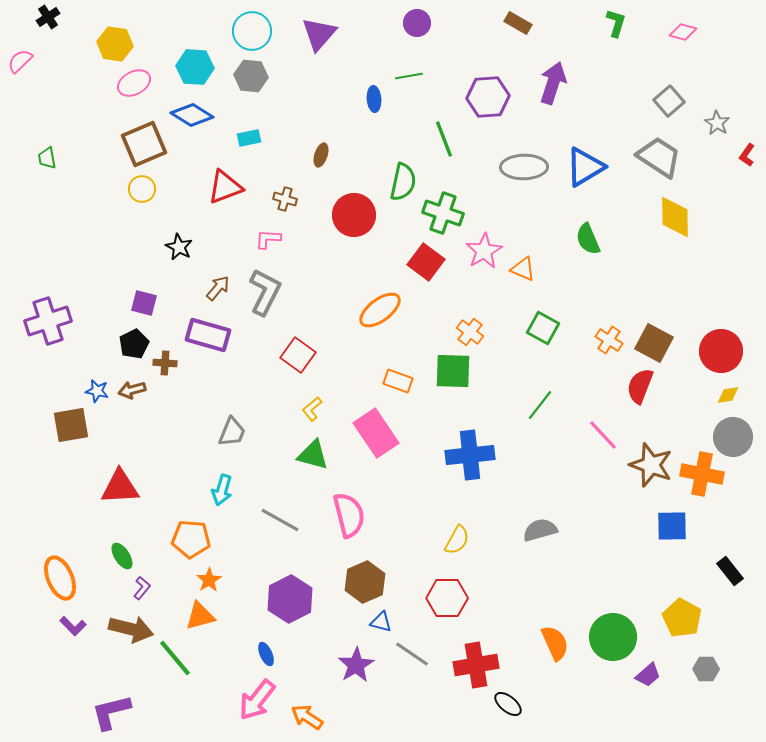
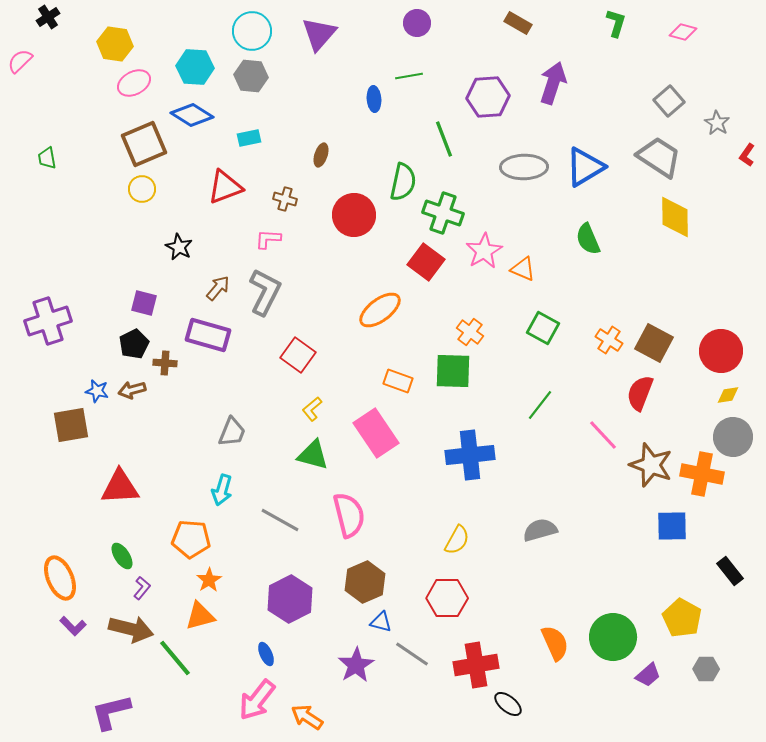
red semicircle at (640, 386): moved 7 px down
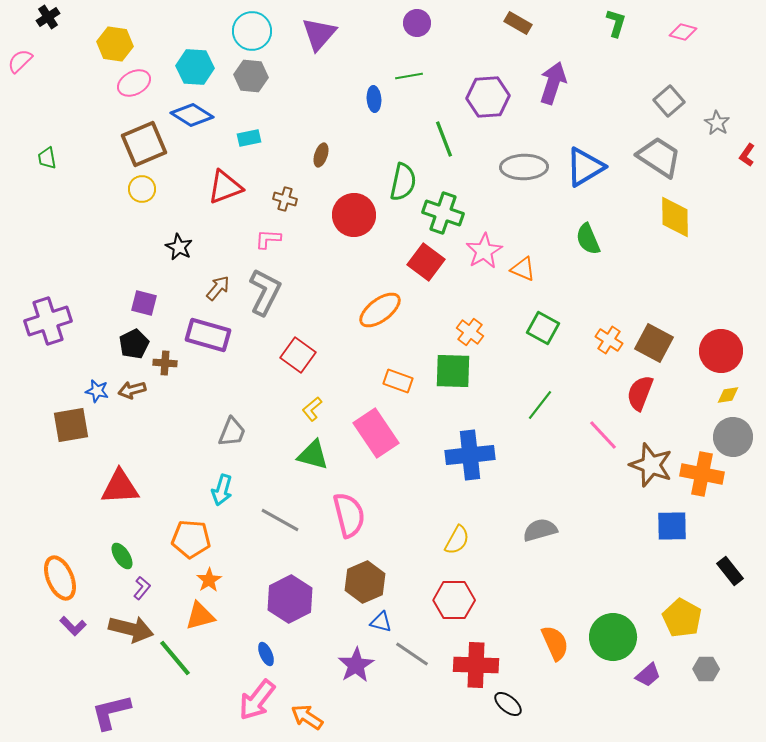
red hexagon at (447, 598): moved 7 px right, 2 px down
red cross at (476, 665): rotated 12 degrees clockwise
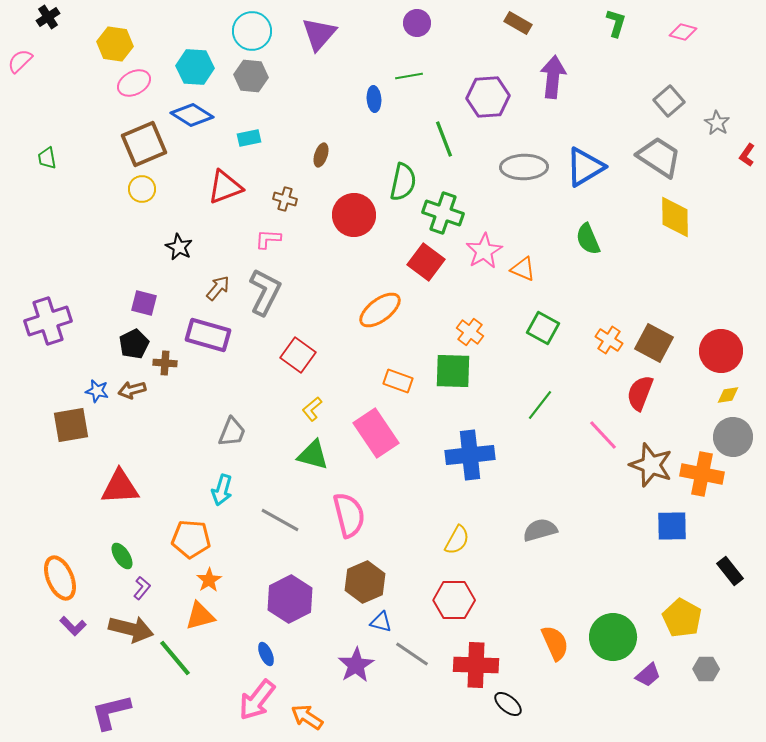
purple arrow at (553, 83): moved 6 px up; rotated 12 degrees counterclockwise
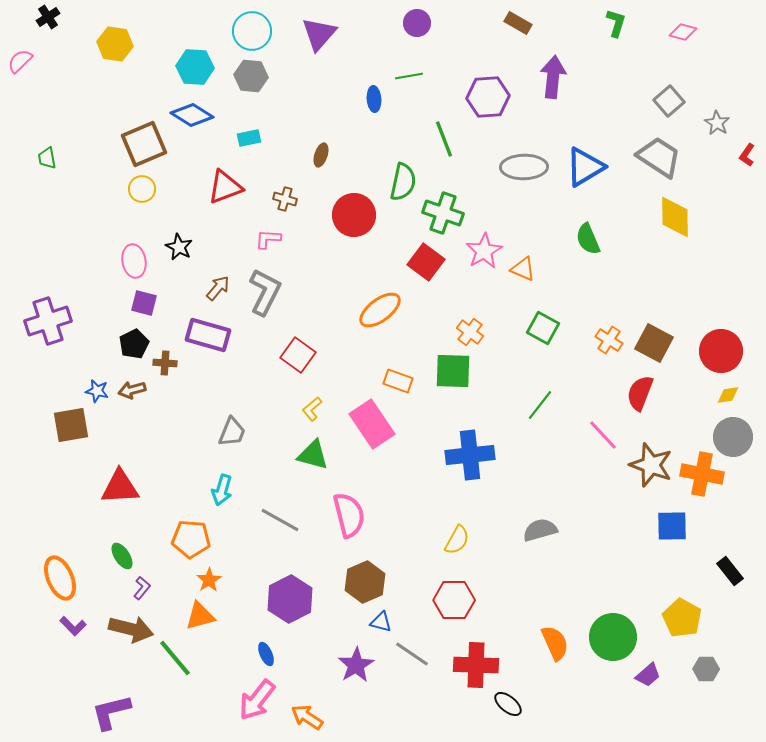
pink ellipse at (134, 83): moved 178 px down; rotated 72 degrees counterclockwise
pink rectangle at (376, 433): moved 4 px left, 9 px up
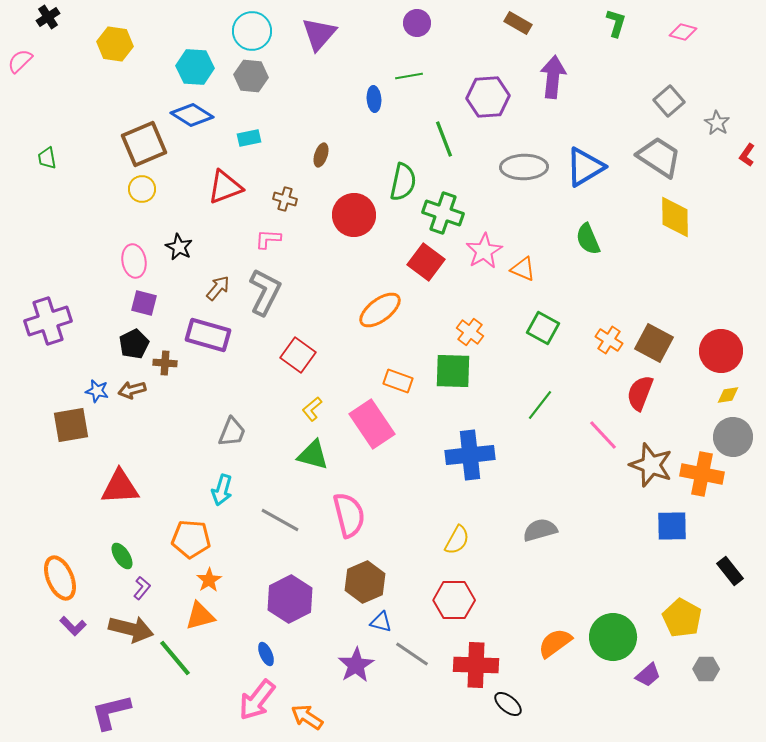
orange semicircle at (555, 643): rotated 102 degrees counterclockwise
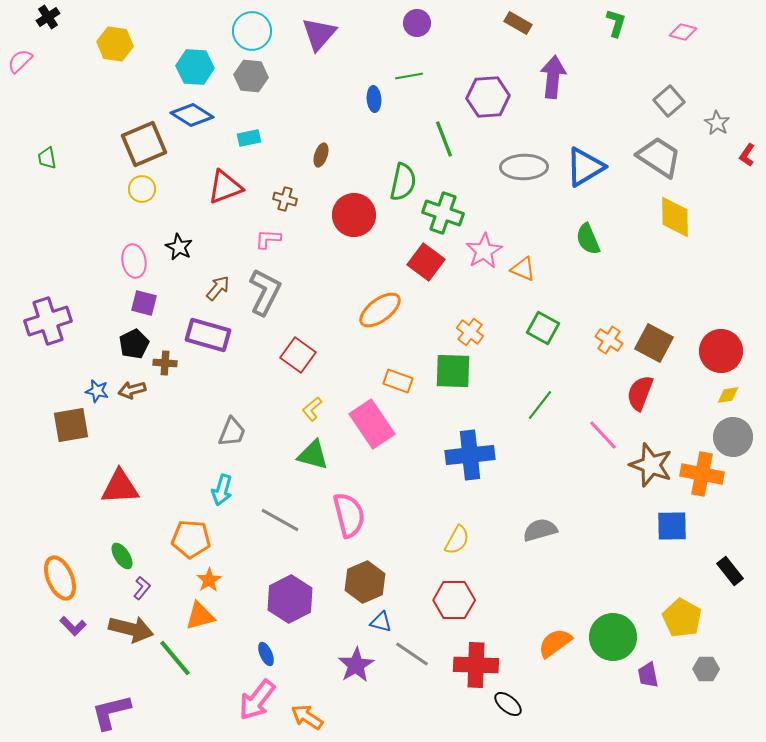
purple trapezoid at (648, 675): rotated 120 degrees clockwise
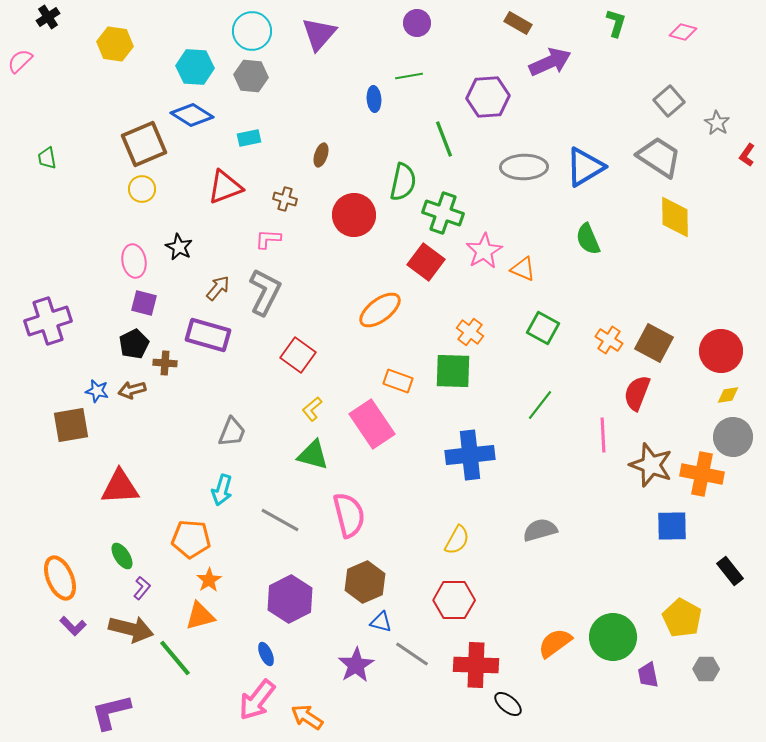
purple arrow at (553, 77): moved 3 px left, 15 px up; rotated 60 degrees clockwise
red semicircle at (640, 393): moved 3 px left
pink line at (603, 435): rotated 40 degrees clockwise
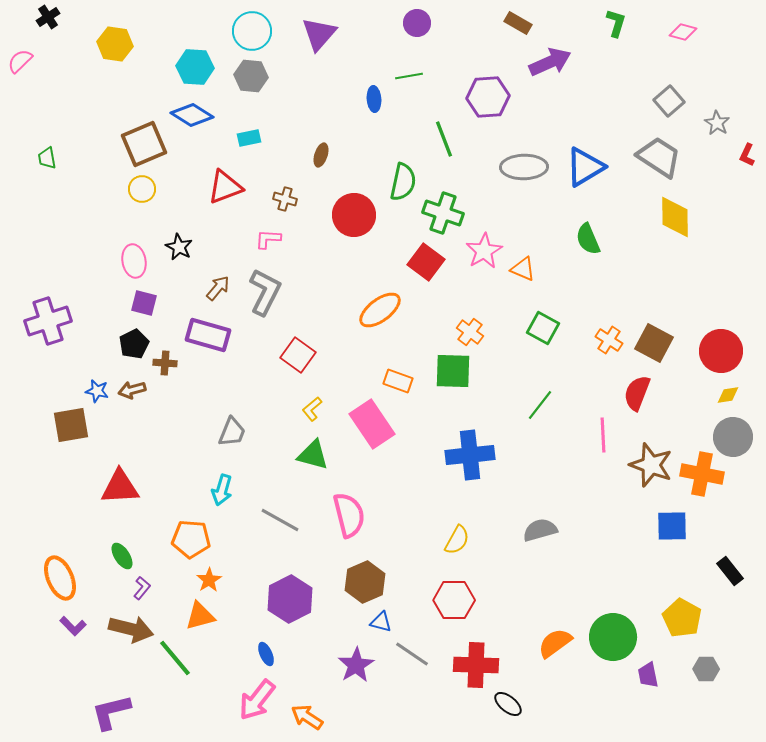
red L-shape at (747, 155): rotated 10 degrees counterclockwise
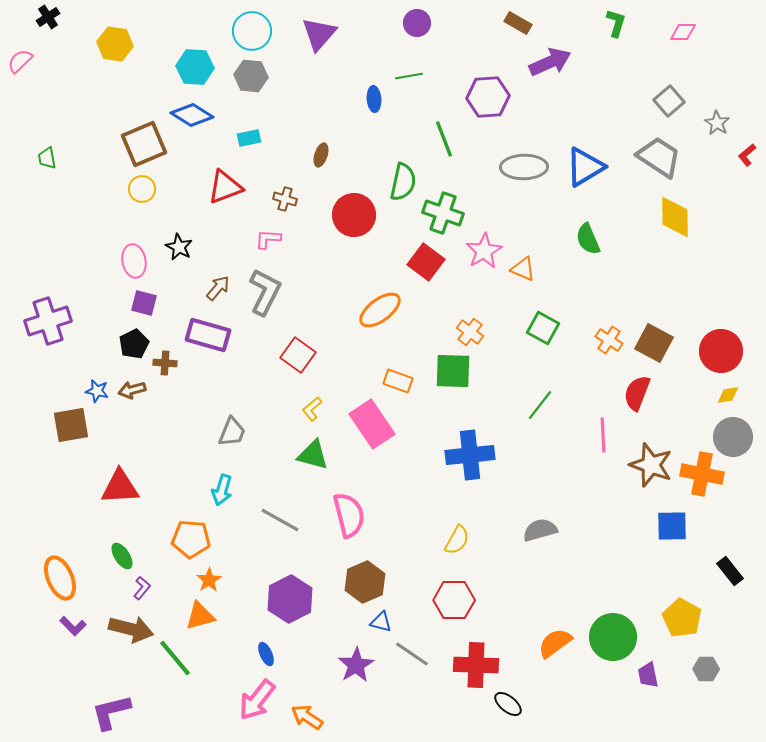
pink diamond at (683, 32): rotated 16 degrees counterclockwise
red L-shape at (747, 155): rotated 25 degrees clockwise
